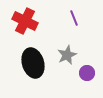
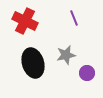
gray star: moved 1 px left; rotated 12 degrees clockwise
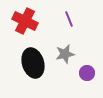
purple line: moved 5 px left, 1 px down
gray star: moved 1 px left, 1 px up
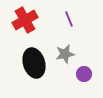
red cross: moved 1 px up; rotated 35 degrees clockwise
black ellipse: moved 1 px right
purple circle: moved 3 px left, 1 px down
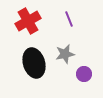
red cross: moved 3 px right, 1 px down
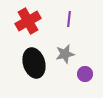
purple line: rotated 28 degrees clockwise
purple circle: moved 1 px right
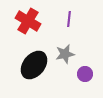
red cross: rotated 30 degrees counterclockwise
black ellipse: moved 2 px down; rotated 56 degrees clockwise
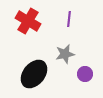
black ellipse: moved 9 px down
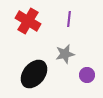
purple circle: moved 2 px right, 1 px down
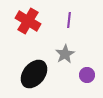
purple line: moved 1 px down
gray star: rotated 18 degrees counterclockwise
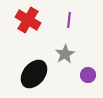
red cross: moved 1 px up
purple circle: moved 1 px right
